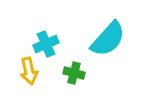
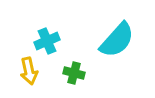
cyan semicircle: moved 9 px right, 1 px down
cyan cross: moved 1 px right, 3 px up
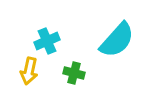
yellow arrow: rotated 24 degrees clockwise
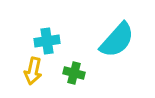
cyan cross: rotated 15 degrees clockwise
yellow arrow: moved 4 px right
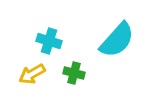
cyan cross: moved 2 px right; rotated 25 degrees clockwise
yellow arrow: moved 1 px left, 3 px down; rotated 48 degrees clockwise
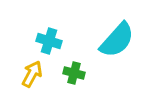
yellow arrow: rotated 148 degrees clockwise
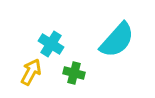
cyan cross: moved 2 px right, 3 px down; rotated 15 degrees clockwise
yellow arrow: moved 1 px left, 2 px up
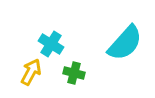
cyan semicircle: moved 8 px right, 3 px down
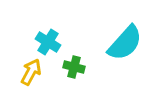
cyan cross: moved 3 px left, 2 px up
green cross: moved 6 px up
